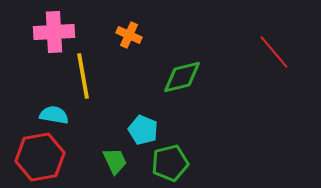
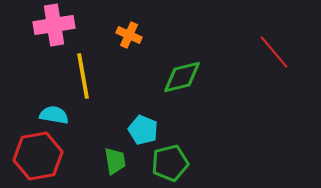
pink cross: moved 7 px up; rotated 6 degrees counterclockwise
red hexagon: moved 2 px left, 1 px up
green trapezoid: rotated 16 degrees clockwise
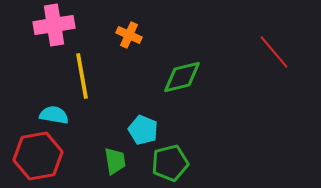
yellow line: moved 1 px left
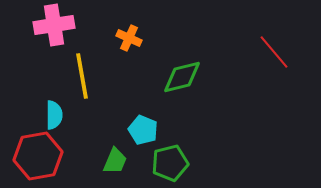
orange cross: moved 3 px down
cyan semicircle: rotated 80 degrees clockwise
green trapezoid: rotated 32 degrees clockwise
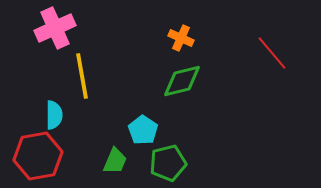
pink cross: moved 1 px right, 3 px down; rotated 15 degrees counterclockwise
orange cross: moved 52 px right
red line: moved 2 px left, 1 px down
green diamond: moved 4 px down
cyan pentagon: rotated 12 degrees clockwise
green pentagon: moved 2 px left
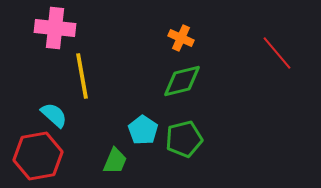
pink cross: rotated 30 degrees clockwise
red line: moved 5 px right
cyan semicircle: rotated 48 degrees counterclockwise
green pentagon: moved 16 px right, 24 px up
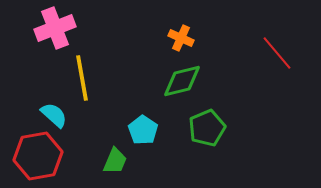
pink cross: rotated 27 degrees counterclockwise
yellow line: moved 2 px down
green pentagon: moved 23 px right, 11 px up; rotated 9 degrees counterclockwise
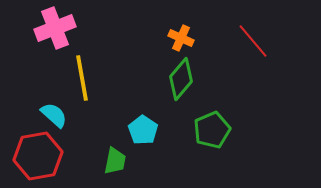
red line: moved 24 px left, 12 px up
green diamond: moved 1 px left, 2 px up; rotated 36 degrees counterclockwise
green pentagon: moved 5 px right, 2 px down
green trapezoid: rotated 12 degrees counterclockwise
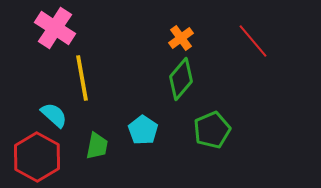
pink cross: rotated 36 degrees counterclockwise
orange cross: rotated 30 degrees clockwise
red hexagon: moved 1 px left, 1 px down; rotated 21 degrees counterclockwise
green trapezoid: moved 18 px left, 15 px up
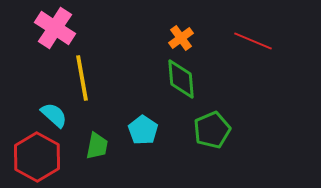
red line: rotated 27 degrees counterclockwise
green diamond: rotated 45 degrees counterclockwise
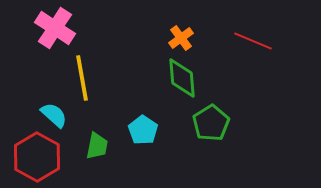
green diamond: moved 1 px right, 1 px up
green pentagon: moved 1 px left, 7 px up; rotated 9 degrees counterclockwise
